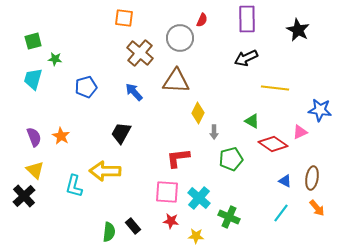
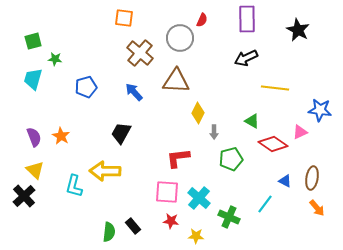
cyan line: moved 16 px left, 9 px up
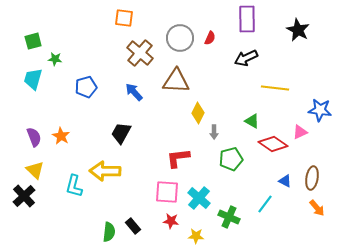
red semicircle: moved 8 px right, 18 px down
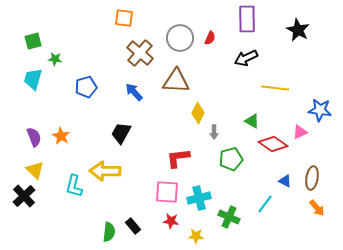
cyan cross: rotated 35 degrees clockwise
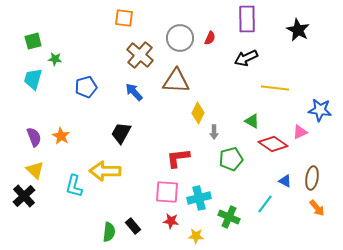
brown cross: moved 2 px down
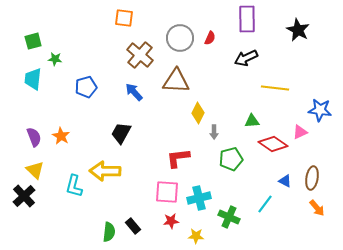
cyan trapezoid: rotated 10 degrees counterclockwise
green triangle: rotated 35 degrees counterclockwise
red star: rotated 14 degrees counterclockwise
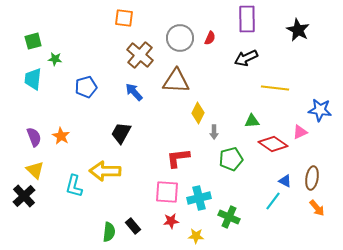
cyan line: moved 8 px right, 3 px up
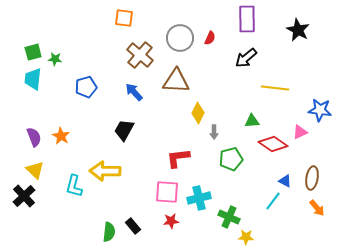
green square: moved 11 px down
black arrow: rotated 15 degrees counterclockwise
black trapezoid: moved 3 px right, 3 px up
yellow star: moved 50 px right, 1 px down
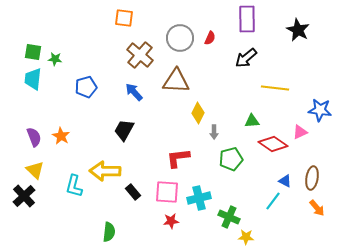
green square: rotated 24 degrees clockwise
black rectangle: moved 34 px up
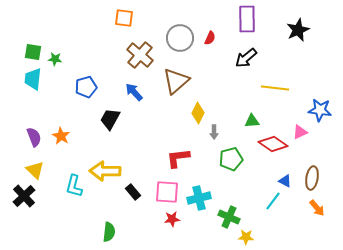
black star: rotated 20 degrees clockwise
brown triangle: rotated 44 degrees counterclockwise
black trapezoid: moved 14 px left, 11 px up
red star: moved 1 px right, 2 px up
